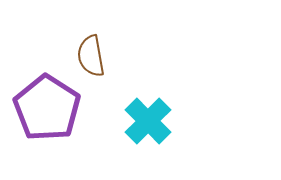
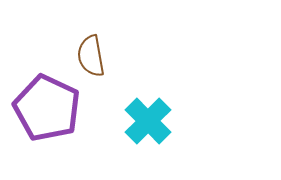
purple pentagon: rotated 8 degrees counterclockwise
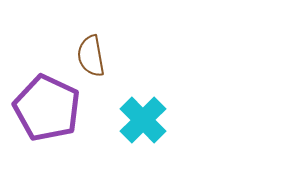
cyan cross: moved 5 px left, 1 px up
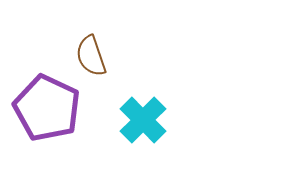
brown semicircle: rotated 9 degrees counterclockwise
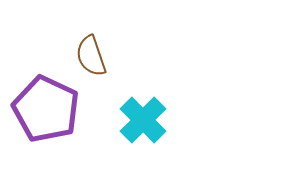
purple pentagon: moved 1 px left, 1 px down
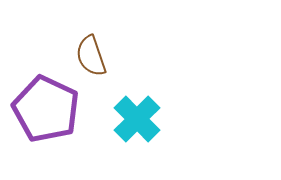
cyan cross: moved 6 px left, 1 px up
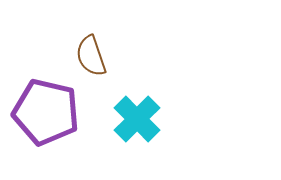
purple pentagon: moved 3 px down; rotated 12 degrees counterclockwise
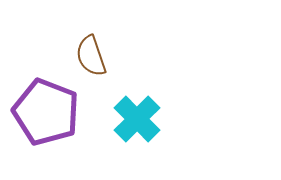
purple pentagon: rotated 8 degrees clockwise
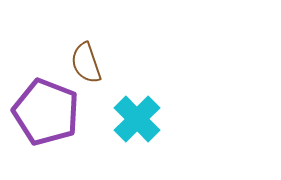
brown semicircle: moved 5 px left, 7 px down
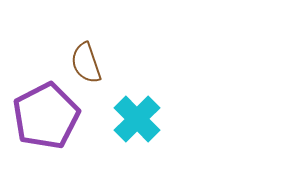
purple pentagon: moved 4 px down; rotated 24 degrees clockwise
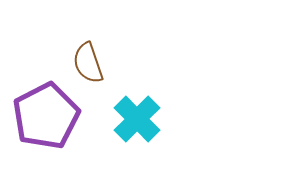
brown semicircle: moved 2 px right
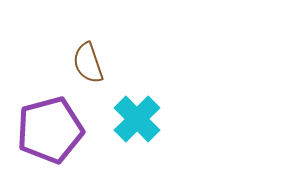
purple pentagon: moved 4 px right, 14 px down; rotated 12 degrees clockwise
